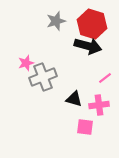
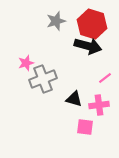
gray cross: moved 2 px down
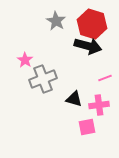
gray star: rotated 24 degrees counterclockwise
pink star: moved 1 px left, 3 px up; rotated 21 degrees counterclockwise
pink line: rotated 16 degrees clockwise
pink square: moved 2 px right; rotated 18 degrees counterclockwise
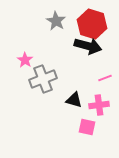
black triangle: moved 1 px down
pink square: rotated 24 degrees clockwise
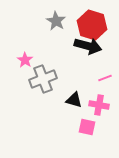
red hexagon: moved 1 px down
pink cross: rotated 18 degrees clockwise
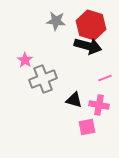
gray star: rotated 24 degrees counterclockwise
red hexagon: moved 1 px left
pink square: rotated 24 degrees counterclockwise
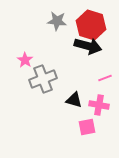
gray star: moved 1 px right
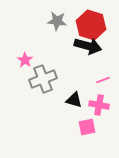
pink line: moved 2 px left, 2 px down
